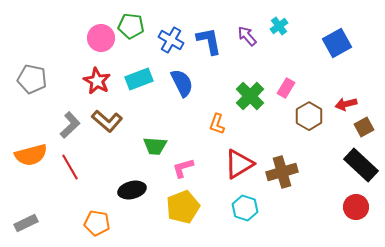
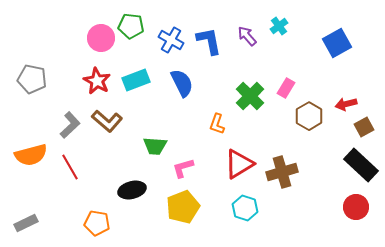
cyan rectangle: moved 3 px left, 1 px down
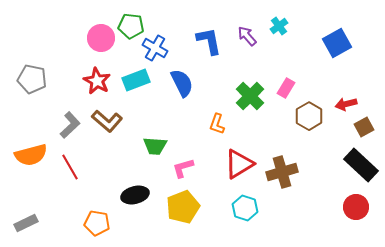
blue cross: moved 16 px left, 8 px down
black ellipse: moved 3 px right, 5 px down
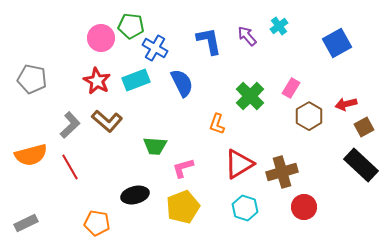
pink rectangle: moved 5 px right
red circle: moved 52 px left
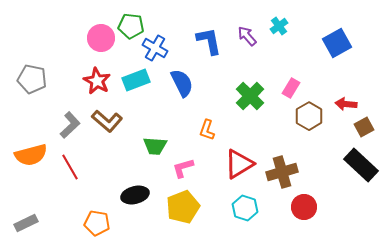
red arrow: rotated 20 degrees clockwise
orange L-shape: moved 10 px left, 6 px down
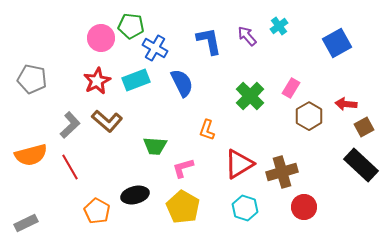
red star: rotated 16 degrees clockwise
yellow pentagon: rotated 20 degrees counterclockwise
orange pentagon: moved 12 px up; rotated 20 degrees clockwise
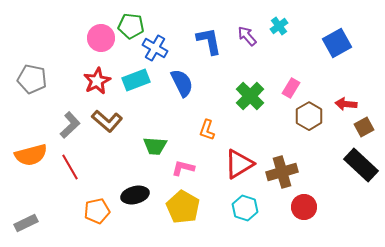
pink L-shape: rotated 30 degrees clockwise
orange pentagon: rotated 30 degrees clockwise
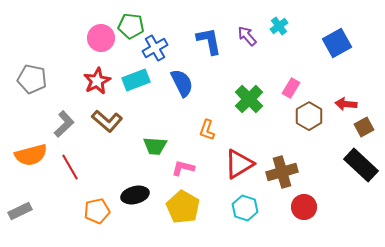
blue cross: rotated 30 degrees clockwise
green cross: moved 1 px left, 3 px down
gray L-shape: moved 6 px left, 1 px up
gray rectangle: moved 6 px left, 12 px up
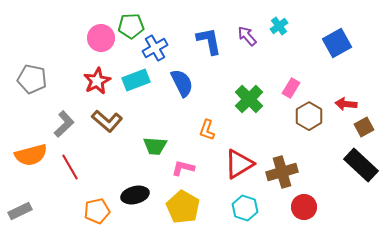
green pentagon: rotated 10 degrees counterclockwise
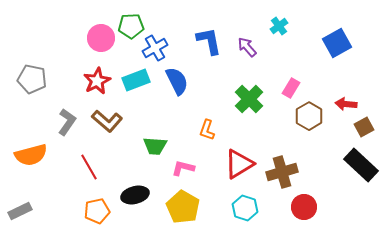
purple arrow: moved 11 px down
blue semicircle: moved 5 px left, 2 px up
gray L-shape: moved 3 px right, 2 px up; rotated 12 degrees counterclockwise
red line: moved 19 px right
